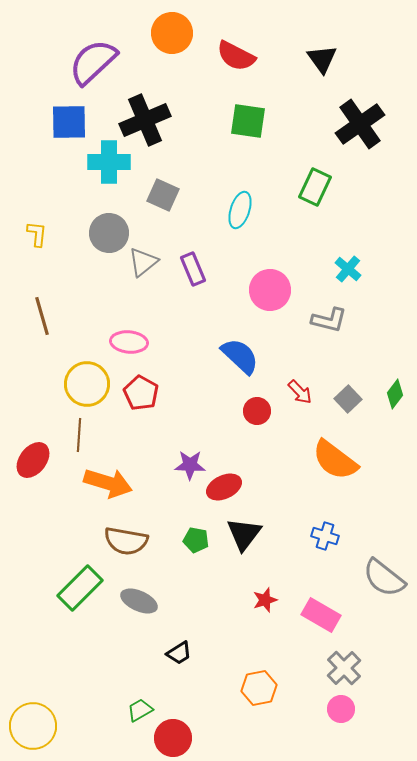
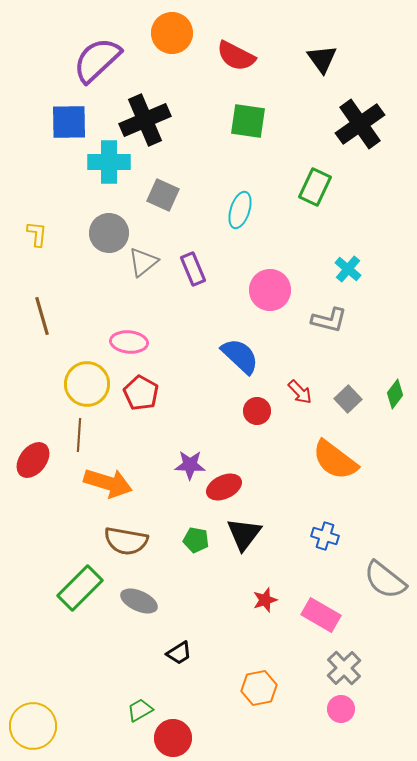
purple semicircle at (93, 62): moved 4 px right, 2 px up
gray semicircle at (384, 578): moved 1 px right, 2 px down
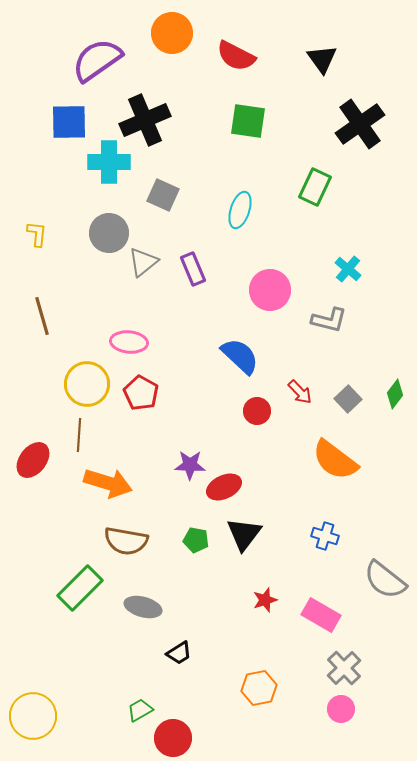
purple semicircle at (97, 60): rotated 8 degrees clockwise
gray ellipse at (139, 601): moved 4 px right, 6 px down; rotated 9 degrees counterclockwise
yellow circle at (33, 726): moved 10 px up
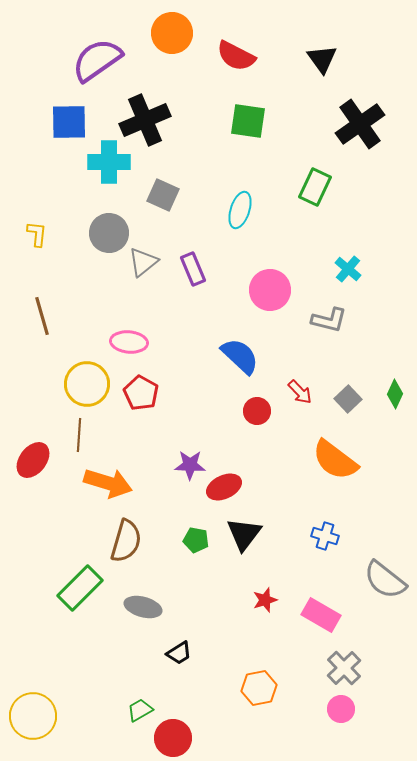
green diamond at (395, 394): rotated 12 degrees counterclockwise
brown semicircle at (126, 541): rotated 84 degrees counterclockwise
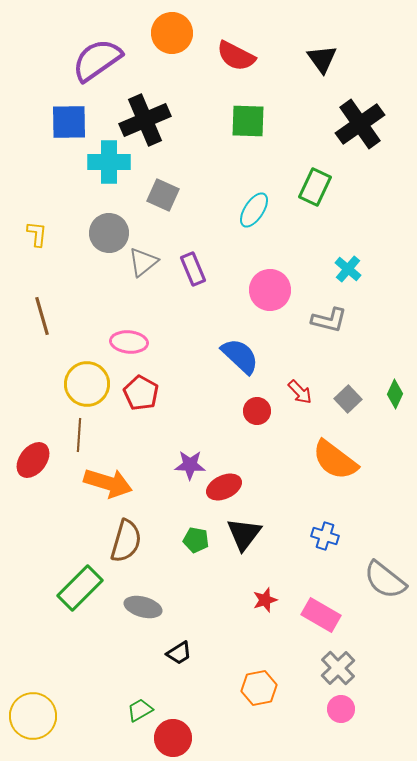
green square at (248, 121): rotated 6 degrees counterclockwise
cyan ellipse at (240, 210): moved 14 px right; rotated 15 degrees clockwise
gray cross at (344, 668): moved 6 px left
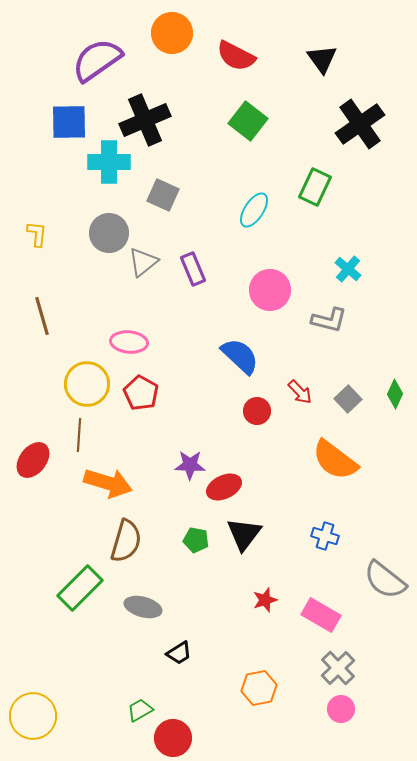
green square at (248, 121): rotated 36 degrees clockwise
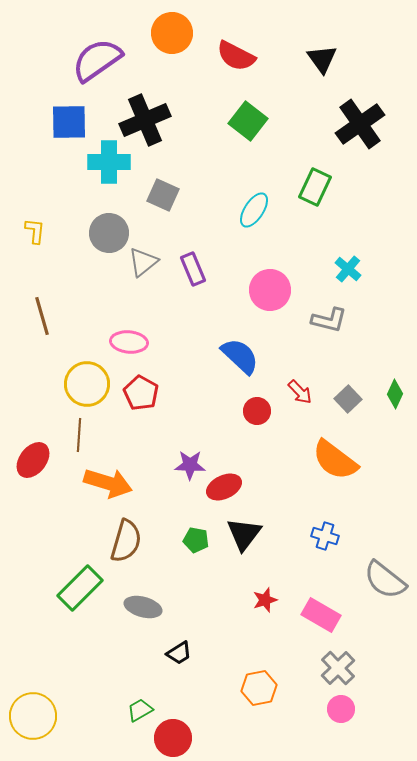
yellow L-shape at (37, 234): moved 2 px left, 3 px up
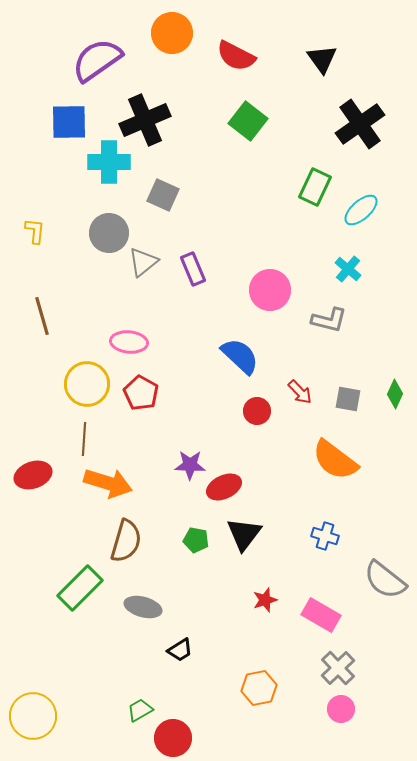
cyan ellipse at (254, 210): moved 107 px right; rotated 15 degrees clockwise
gray square at (348, 399): rotated 36 degrees counterclockwise
brown line at (79, 435): moved 5 px right, 4 px down
red ellipse at (33, 460): moved 15 px down; rotated 33 degrees clockwise
black trapezoid at (179, 653): moved 1 px right, 3 px up
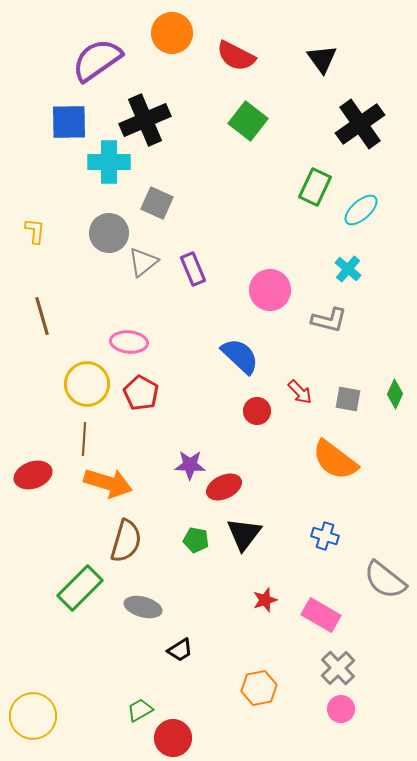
gray square at (163, 195): moved 6 px left, 8 px down
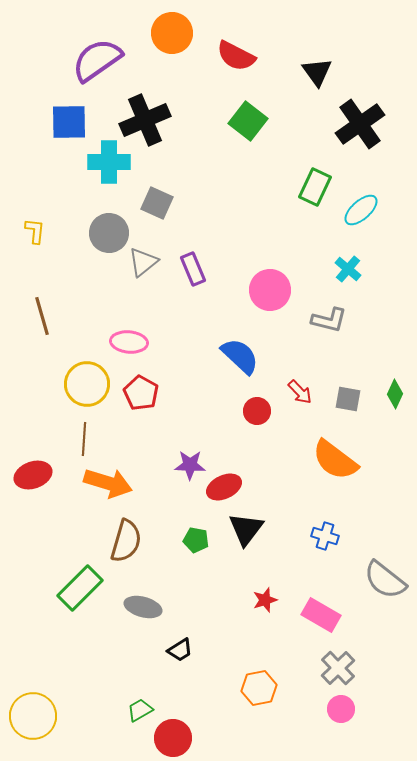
black triangle at (322, 59): moved 5 px left, 13 px down
black triangle at (244, 534): moved 2 px right, 5 px up
